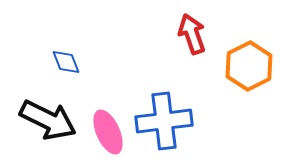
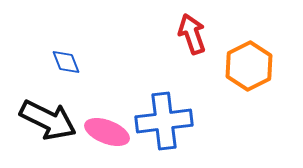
pink ellipse: moved 1 px left; rotated 45 degrees counterclockwise
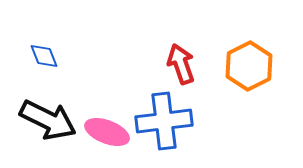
red arrow: moved 11 px left, 30 px down
blue diamond: moved 22 px left, 6 px up
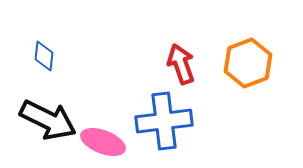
blue diamond: rotated 28 degrees clockwise
orange hexagon: moved 1 px left, 3 px up; rotated 6 degrees clockwise
pink ellipse: moved 4 px left, 10 px down
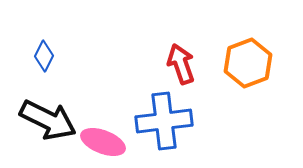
blue diamond: rotated 20 degrees clockwise
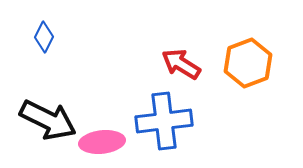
blue diamond: moved 19 px up
red arrow: rotated 39 degrees counterclockwise
pink ellipse: moved 1 px left; rotated 27 degrees counterclockwise
